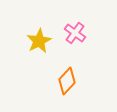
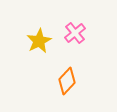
pink cross: rotated 15 degrees clockwise
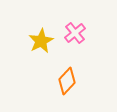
yellow star: moved 2 px right
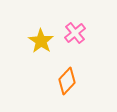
yellow star: rotated 10 degrees counterclockwise
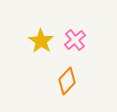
pink cross: moved 7 px down
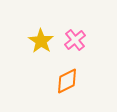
orange diamond: rotated 20 degrees clockwise
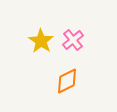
pink cross: moved 2 px left
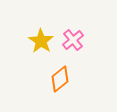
orange diamond: moved 7 px left, 2 px up; rotated 12 degrees counterclockwise
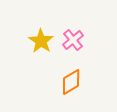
orange diamond: moved 11 px right, 3 px down; rotated 8 degrees clockwise
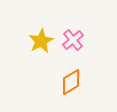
yellow star: rotated 10 degrees clockwise
